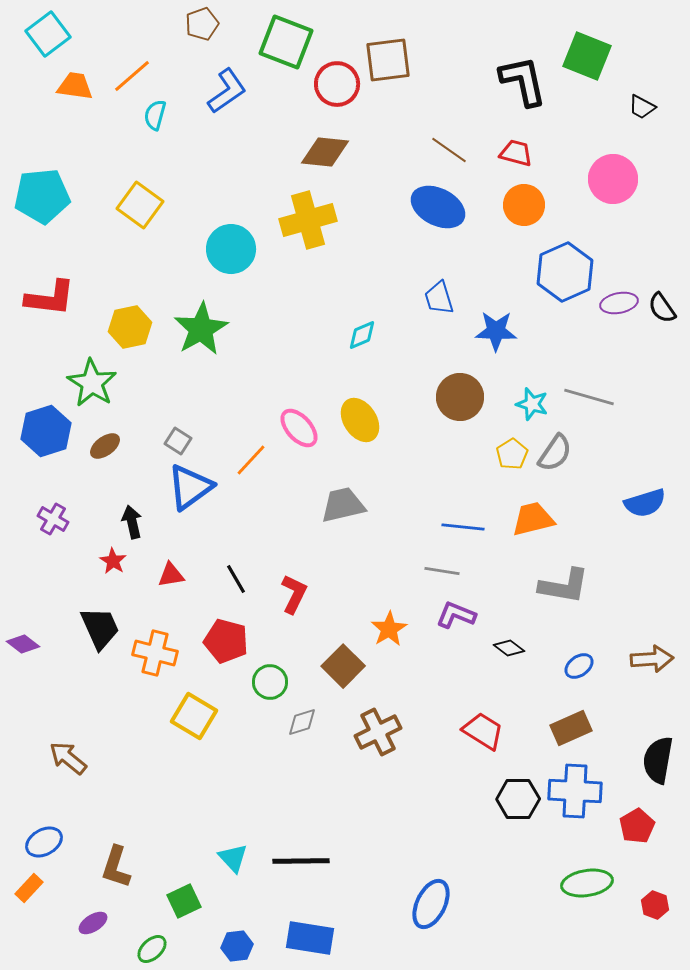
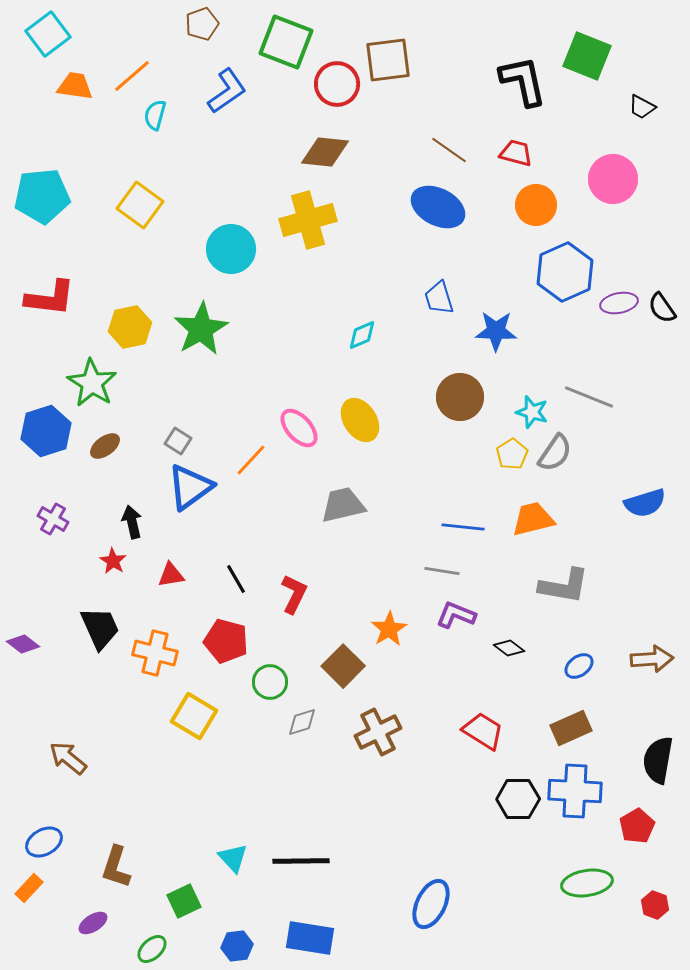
orange circle at (524, 205): moved 12 px right
gray line at (589, 397): rotated 6 degrees clockwise
cyan star at (532, 404): moved 8 px down
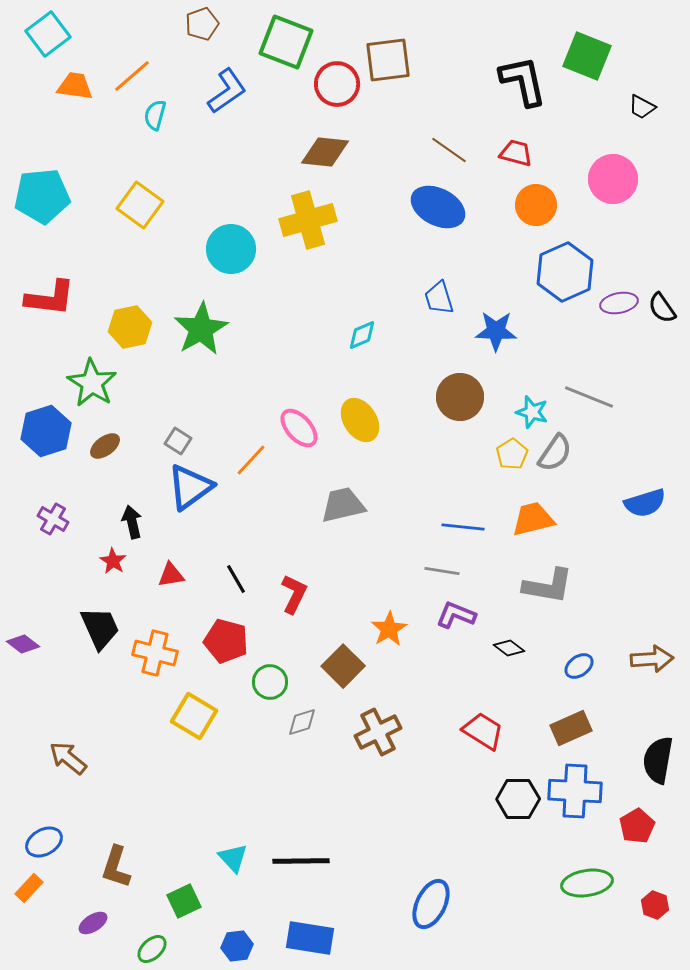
gray L-shape at (564, 586): moved 16 px left
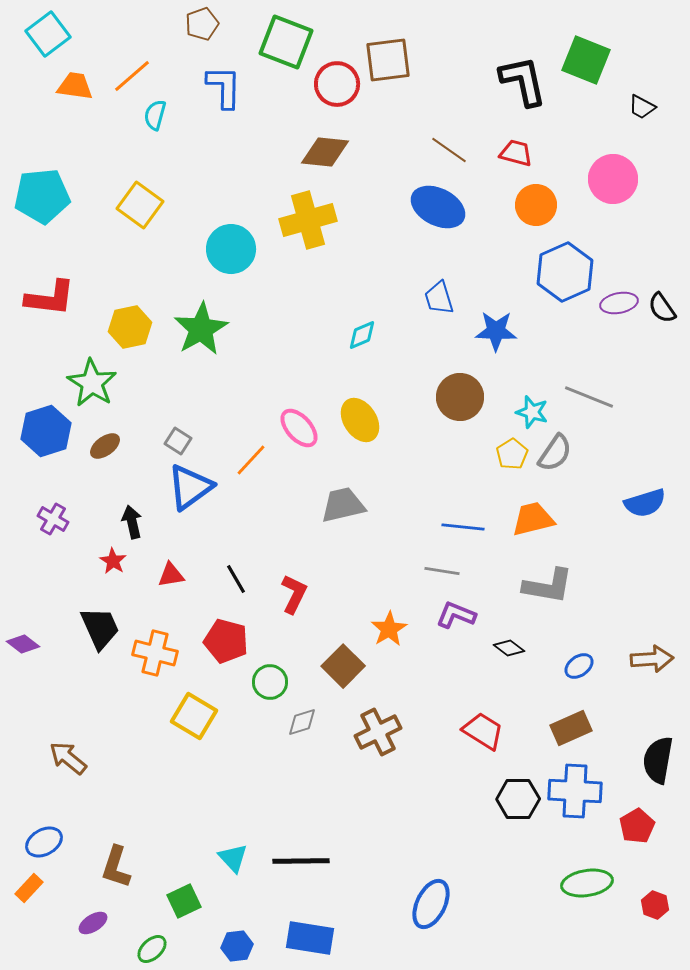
green square at (587, 56): moved 1 px left, 4 px down
blue L-shape at (227, 91): moved 3 px left, 4 px up; rotated 54 degrees counterclockwise
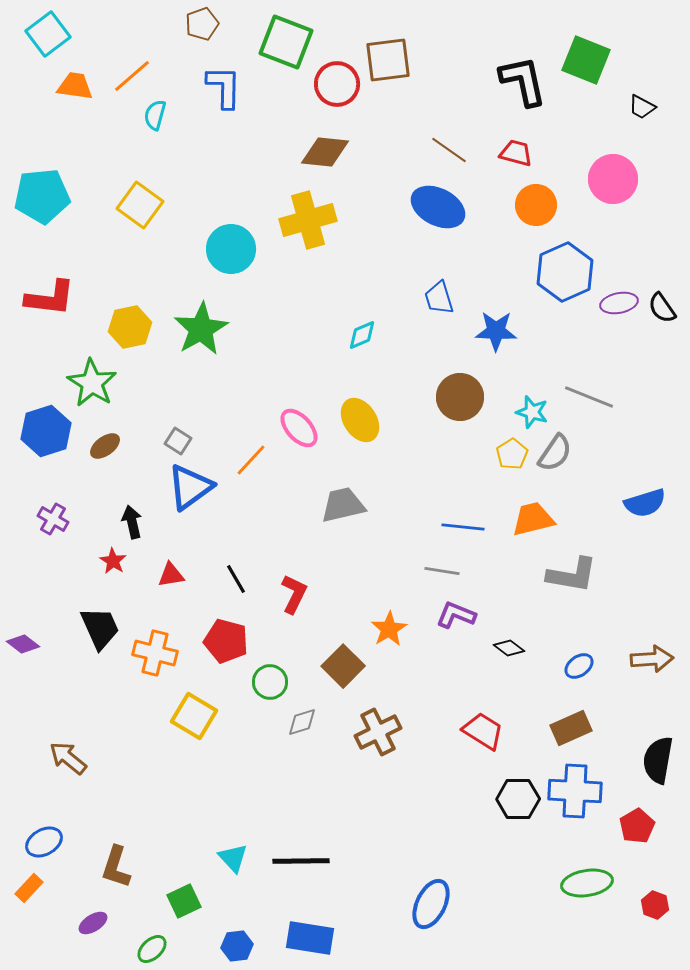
gray L-shape at (548, 586): moved 24 px right, 11 px up
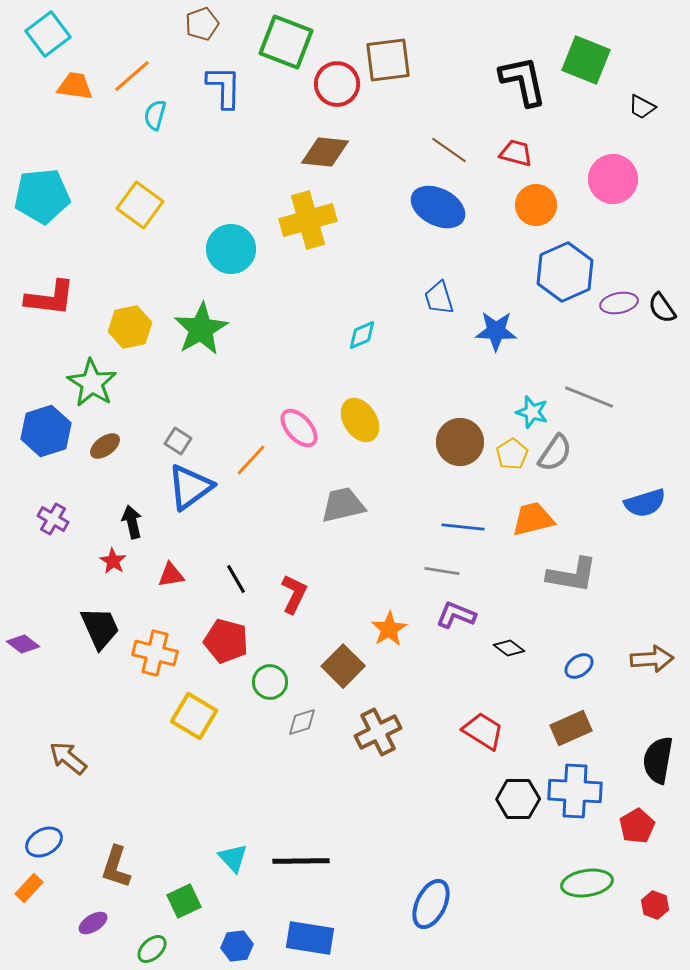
brown circle at (460, 397): moved 45 px down
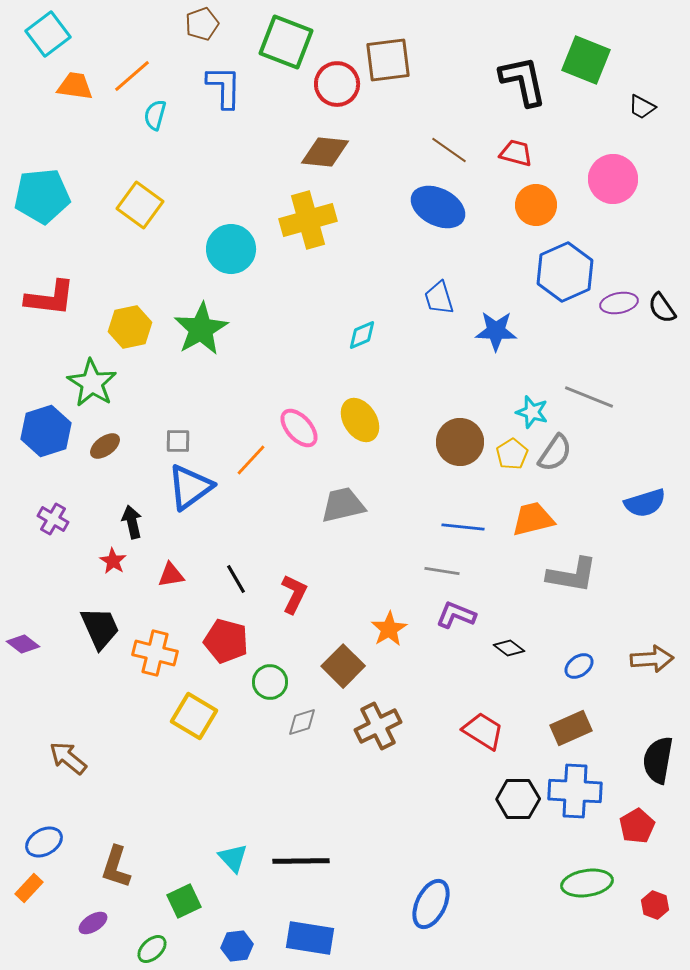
gray square at (178, 441): rotated 32 degrees counterclockwise
brown cross at (378, 732): moved 6 px up
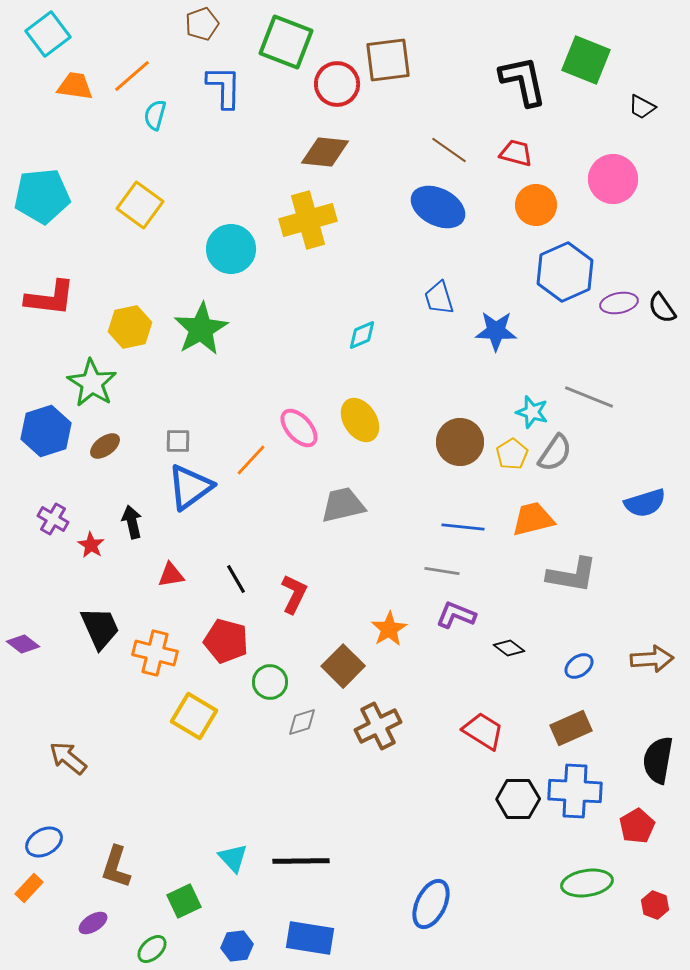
red star at (113, 561): moved 22 px left, 16 px up
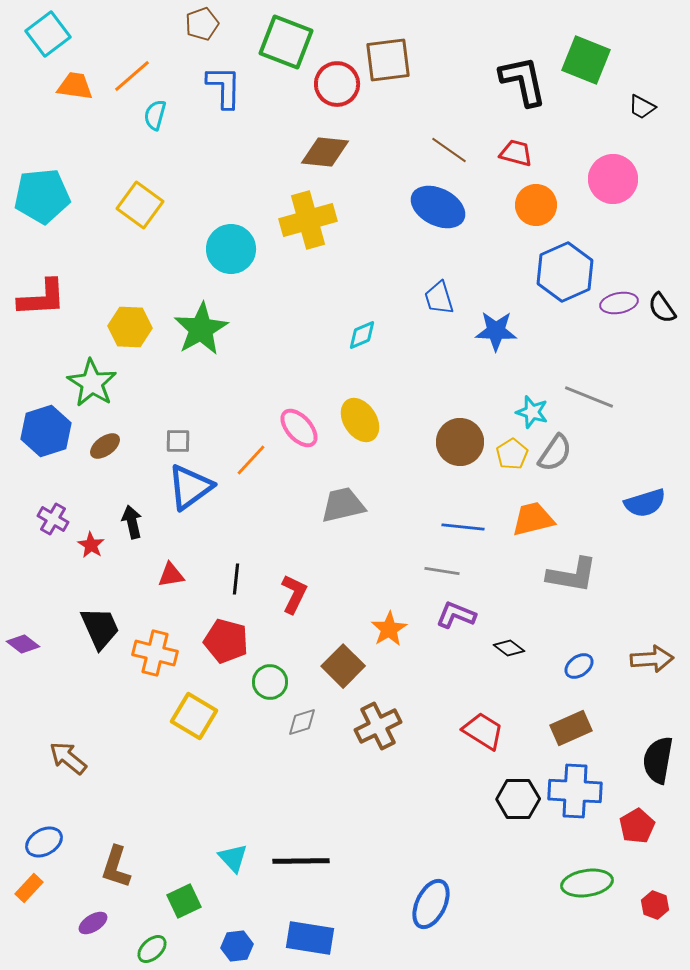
red L-shape at (50, 298): moved 8 px left; rotated 10 degrees counterclockwise
yellow hexagon at (130, 327): rotated 15 degrees clockwise
black line at (236, 579): rotated 36 degrees clockwise
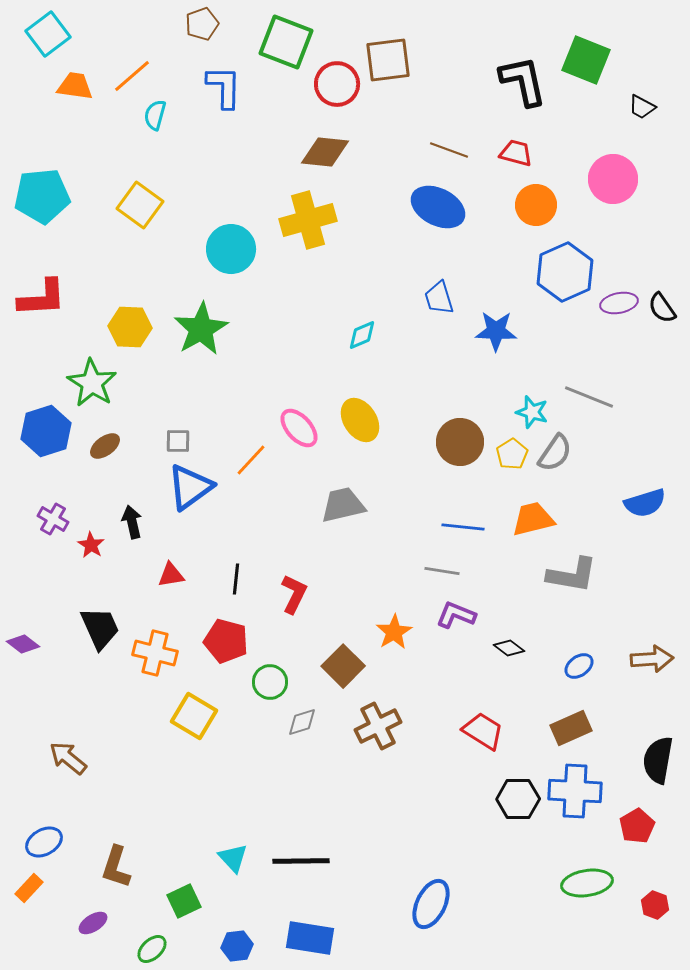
brown line at (449, 150): rotated 15 degrees counterclockwise
orange star at (389, 629): moved 5 px right, 3 px down
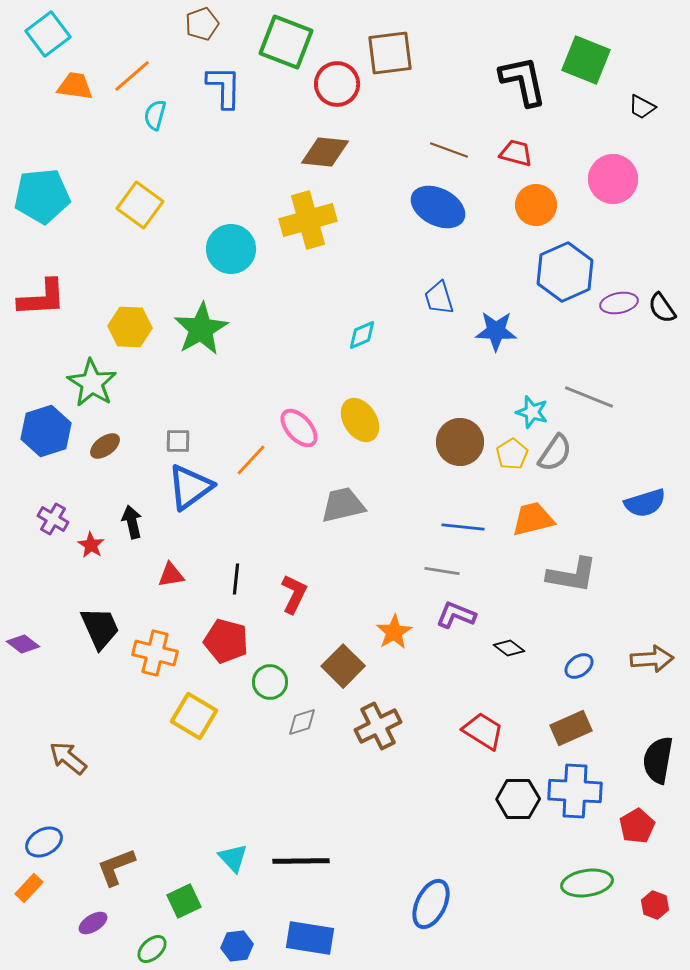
brown square at (388, 60): moved 2 px right, 7 px up
brown L-shape at (116, 867): rotated 51 degrees clockwise
